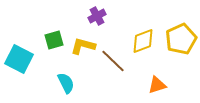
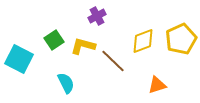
green square: rotated 18 degrees counterclockwise
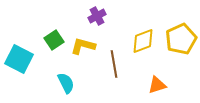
brown line: moved 1 px right, 3 px down; rotated 36 degrees clockwise
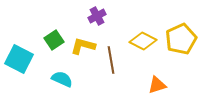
yellow diamond: rotated 48 degrees clockwise
brown line: moved 3 px left, 4 px up
cyan semicircle: moved 4 px left, 4 px up; rotated 40 degrees counterclockwise
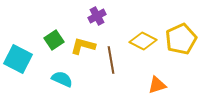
cyan square: moved 1 px left
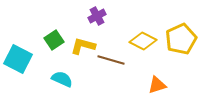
brown line: rotated 64 degrees counterclockwise
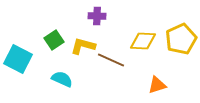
purple cross: rotated 30 degrees clockwise
yellow diamond: rotated 24 degrees counterclockwise
brown line: rotated 8 degrees clockwise
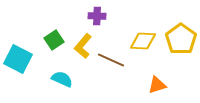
yellow pentagon: rotated 12 degrees counterclockwise
yellow L-shape: rotated 65 degrees counterclockwise
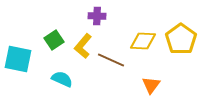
cyan square: rotated 16 degrees counterclockwise
orange triangle: moved 6 px left; rotated 36 degrees counterclockwise
